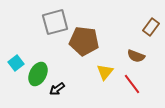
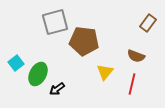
brown rectangle: moved 3 px left, 4 px up
red line: rotated 50 degrees clockwise
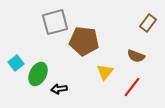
red line: moved 3 px down; rotated 25 degrees clockwise
black arrow: moved 2 px right; rotated 28 degrees clockwise
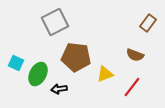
gray square: rotated 12 degrees counterclockwise
brown pentagon: moved 8 px left, 16 px down
brown semicircle: moved 1 px left, 1 px up
cyan square: rotated 28 degrees counterclockwise
yellow triangle: moved 2 px down; rotated 30 degrees clockwise
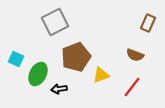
brown rectangle: rotated 12 degrees counterclockwise
brown pentagon: rotated 28 degrees counterclockwise
cyan square: moved 4 px up
yellow triangle: moved 4 px left, 1 px down
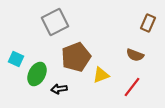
green ellipse: moved 1 px left
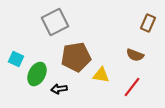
brown pentagon: rotated 12 degrees clockwise
yellow triangle: rotated 30 degrees clockwise
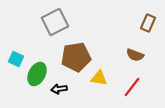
yellow triangle: moved 2 px left, 3 px down
